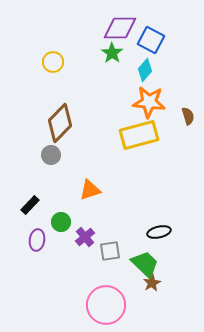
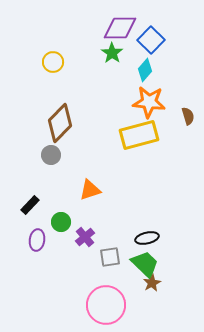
blue square: rotated 16 degrees clockwise
black ellipse: moved 12 px left, 6 px down
gray square: moved 6 px down
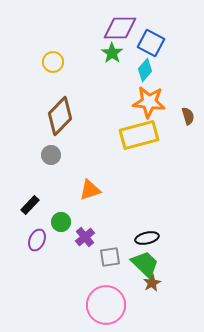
blue square: moved 3 px down; rotated 16 degrees counterclockwise
brown diamond: moved 7 px up
purple ellipse: rotated 15 degrees clockwise
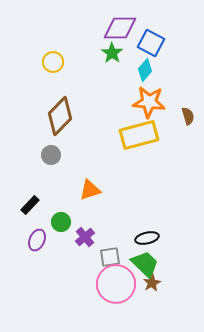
pink circle: moved 10 px right, 21 px up
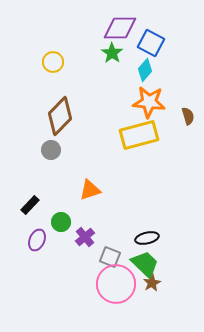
gray circle: moved 5 px up
gray square: rotated 30 degrees clockwise
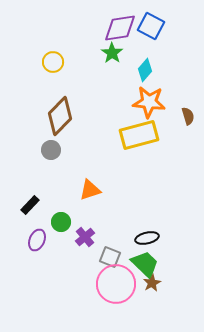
purple diamond: rotated 8 degrees counterclockwise
blue square: moved 17 px up
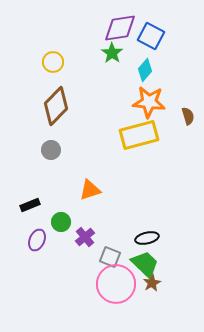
blue square: moved 10 px down
brown diamond: moved 4 px left, 10 px up
black rectangle: rotated 24 degrees clockwise
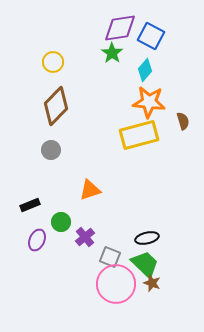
brown semicircle: moved 5 px left, 5 px down
brown star: rotated 24 degrees counterclockwise
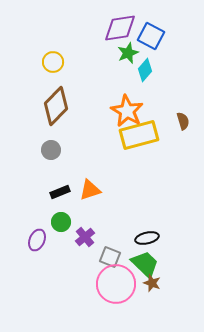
green star: moved 16 px right; rotated 15 degrees clockwise
orange star: moved 22 px left, 9 px down; rotated 24 degrees clockwise
black rectangle: moved 30 px right, 13 px up
